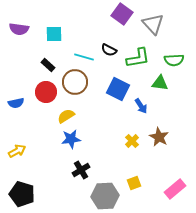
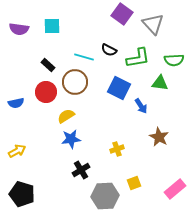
cyan square: moved 2 px left, 8 px up
blue square: moved 1 px right, 1 px up
yellow cross: moved 15 px left, 8 px down; rotated 24 degrees clockwise
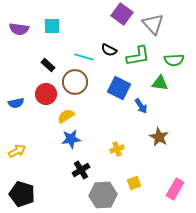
green L-shape: moved 2 px up
red circle: moved 2 px down
pink rectangle: rotated 20 degrees counterclockwise
gray hexagon: moved 2 px left, 1 px up
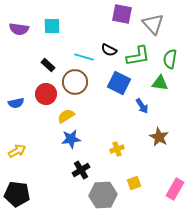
purple square: rotated 25 degrees counterclockwise
green semicircle: moved 4 px left, 1 px up; rotated 102 degrees clockwise
blue square: moved 5 px up
blue arrow: moved 1 px right
black pentagon: moved 5 px left; rotated 10 degrees counterclockwise
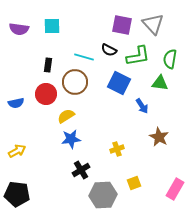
purple square: moved 11 px down
black rectangle: rotated 56 degrees clockwise
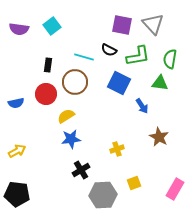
cyan square: rotated 36 degrees counterclockwise
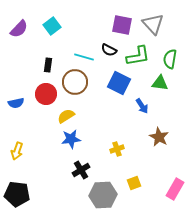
purple semicircle: rotated 54 degrees counterclockwise
yellow arrow: rotated 138 degrees clockwise
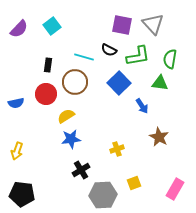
blue square: rotated 20 degrees clockwise
black pentagon: moved 5 px right
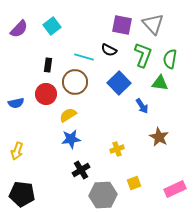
green L-shape: moved 5 px right, 1 px up; rotated 60 degrees counterclockwise
yellow semicircle: moved 2 px right, 1 px up
pink rectangle: rotated 35 degrees clockwise
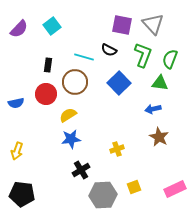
green semicircle: rotated 12 degrees clockwise
blue arrow: moved 11 px right, 3 px down; rotated 112 degrees clockwise
yellow square: moved 4 px down
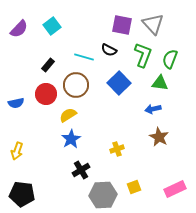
black rectangle: rotated 32 degrees clockwise
brown circle: moved 1 px right, 3 px down
blue star: rotated 24 degrees counterclockwise
